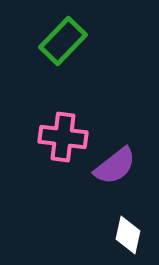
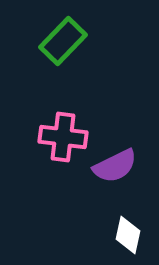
purple semicircle: rotated 12 degrees clockwise
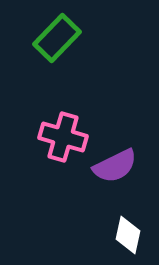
green rectangle: moved 6 px left, 3 px up
pink cross: rotated 9 degrees clockwise
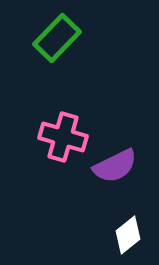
white diamond: rotated 39 degrees clockwise
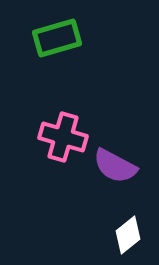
green rectangle: rotated 30 degrees clockwise
purple semicircle: rotated 54 degrees clockwise
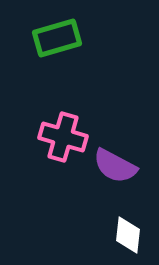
white diamond: rotated 45 degrees counterclockwise
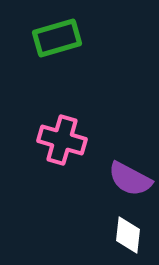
pink cross: moved 1 px left, 3 px down
purple semicircle: moved 15 px right, 13 px down
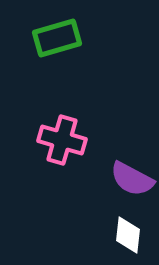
purple semicircle: moved 2 px right
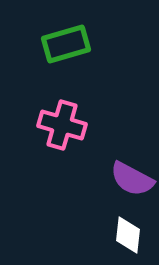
green rectangle: moved 9 px right, 6 px down
pink cross: moved 15 px up
